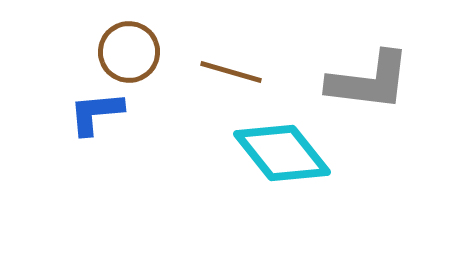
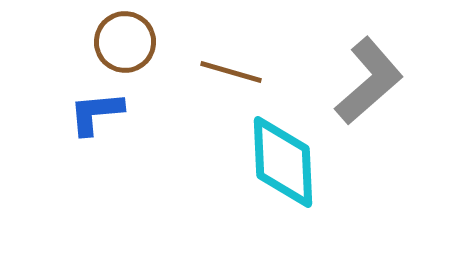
brown circle: moved 4 px left, 10 px up
gray L-shape: rotated 48 degrees counterclockwise
cyan diamond: moved 1 px right, 9 px down; rotated 36 degrees clockwise
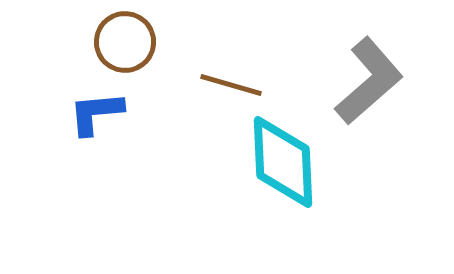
brown line: moved 13 px down
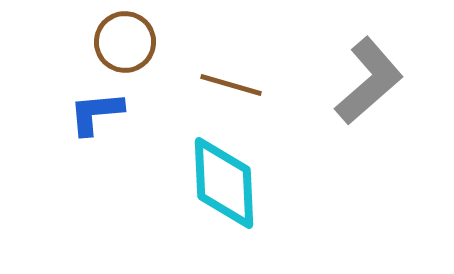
cyan diamond: moved 59 px left, 21 px down
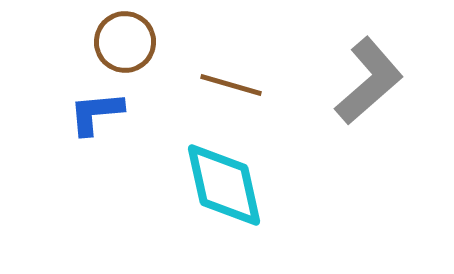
cyan diamond: moved 2 px down; rotated 10 degrees counterclockwise
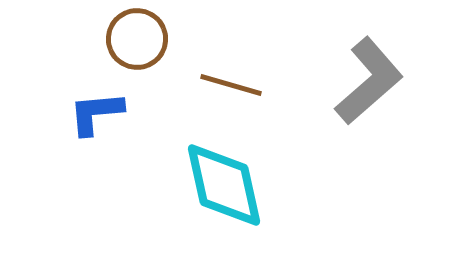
brown circle: moved 12 px right, 3 px up
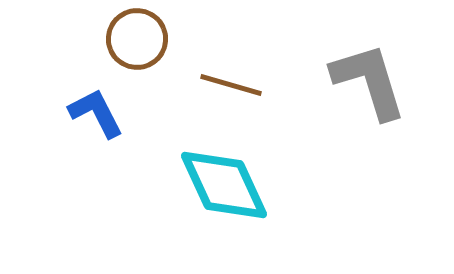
gray L-shape: rotated 66 degrees counterclockwise
blue L-shape: rotated 68 degrees clockwise
cyan diamond: rotated 12 degrees counterclockwise
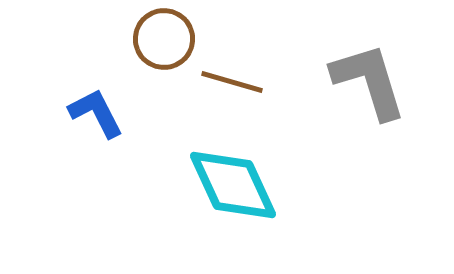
brown circle: moved 27 px right
brown line: moved 1 px right, 3 px up
cyan diamond: moved 9 px right
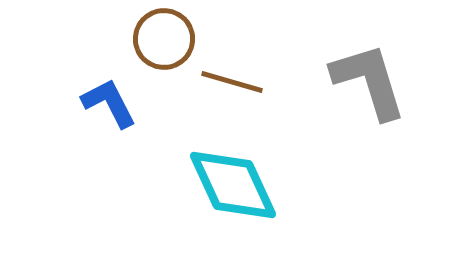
blue L-shape: moved 13 px right, 10 px up
